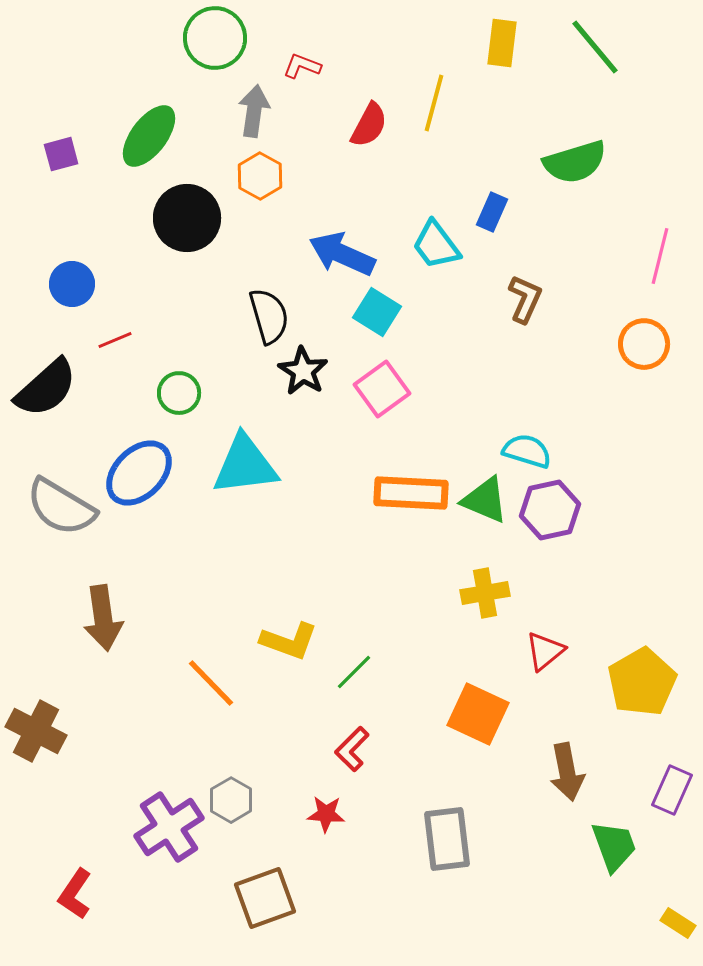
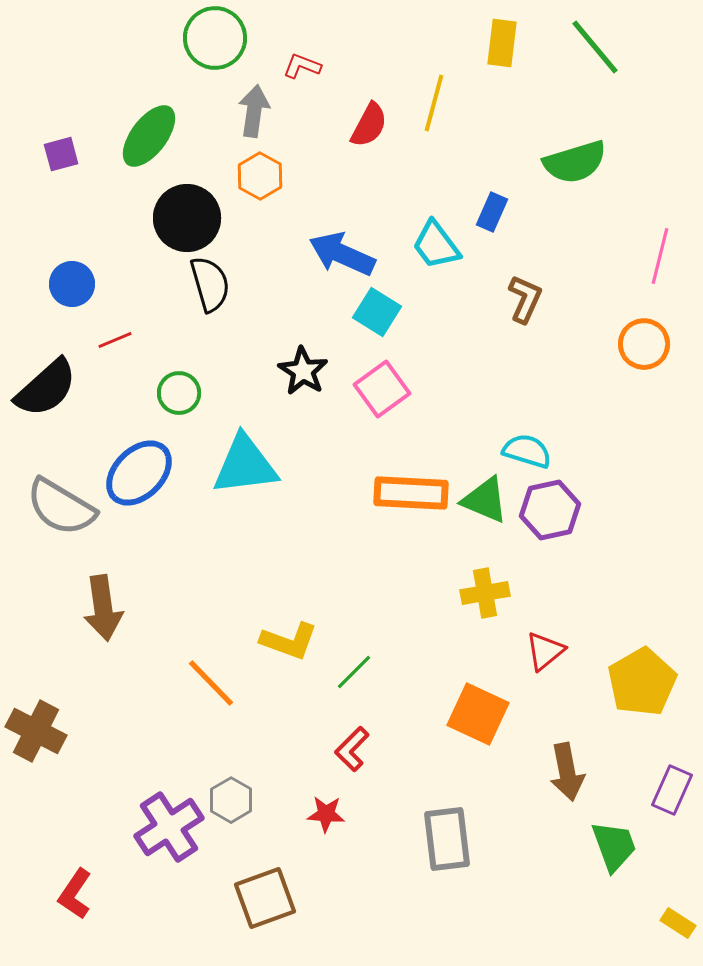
black semicircle at (269, 316): moved 59 px left, 32 px up
brown arrow at (103, 618): moved 10 px up
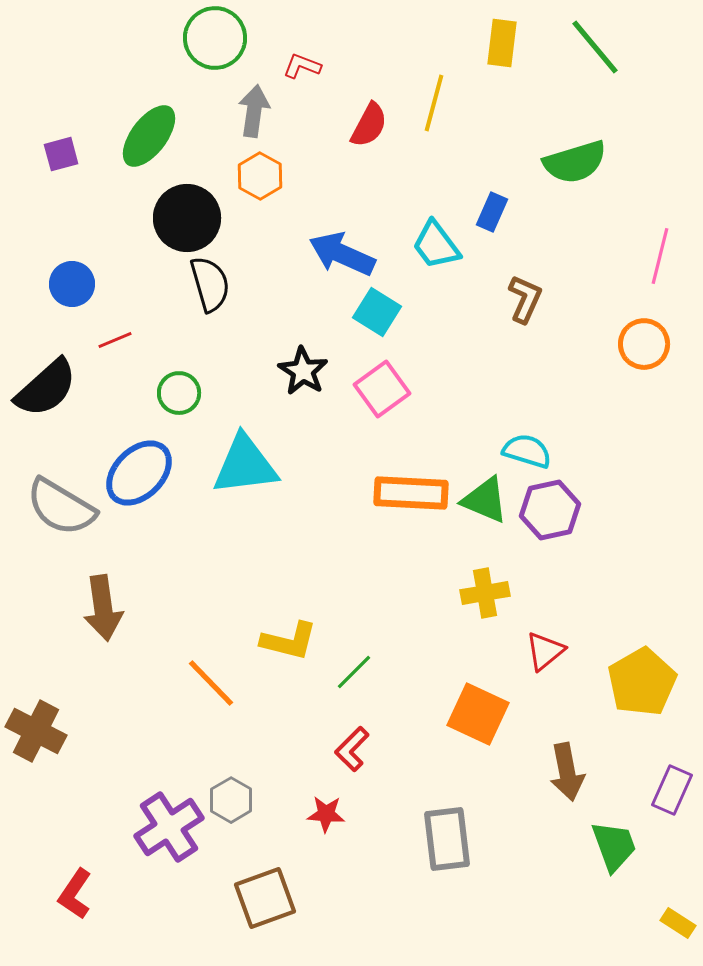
yellow L-shape at (289, 641): rotated 6 degrees counterclockwise
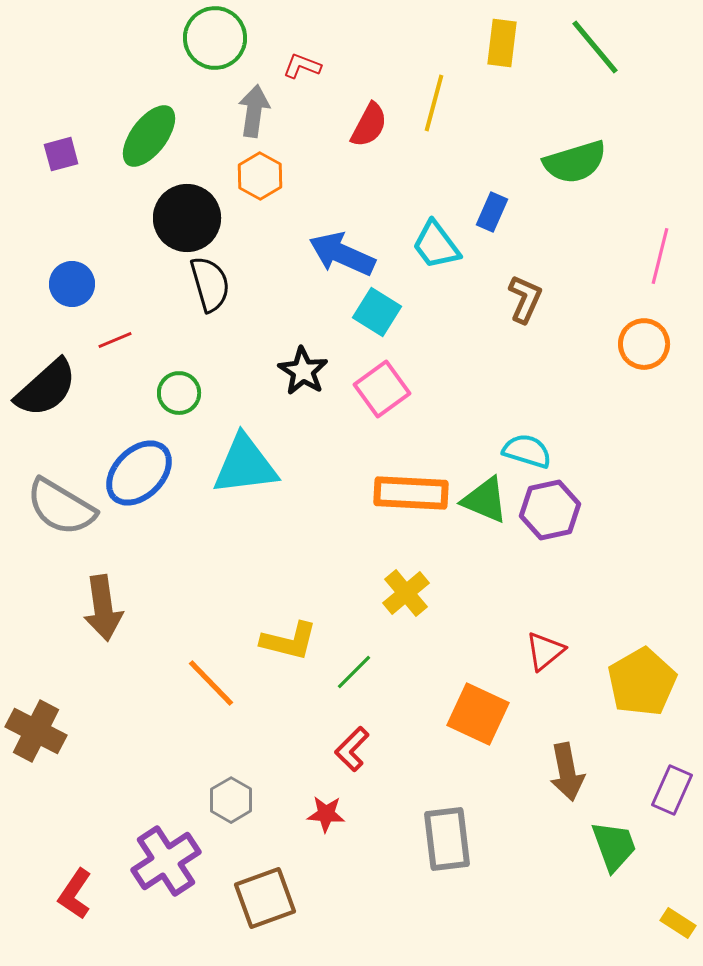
yellow cross at (485, 593): moved 79 px left; rotated 30 degrees counterclockwise
purple cross at (169, 827): moved 3 px left, 34 px down
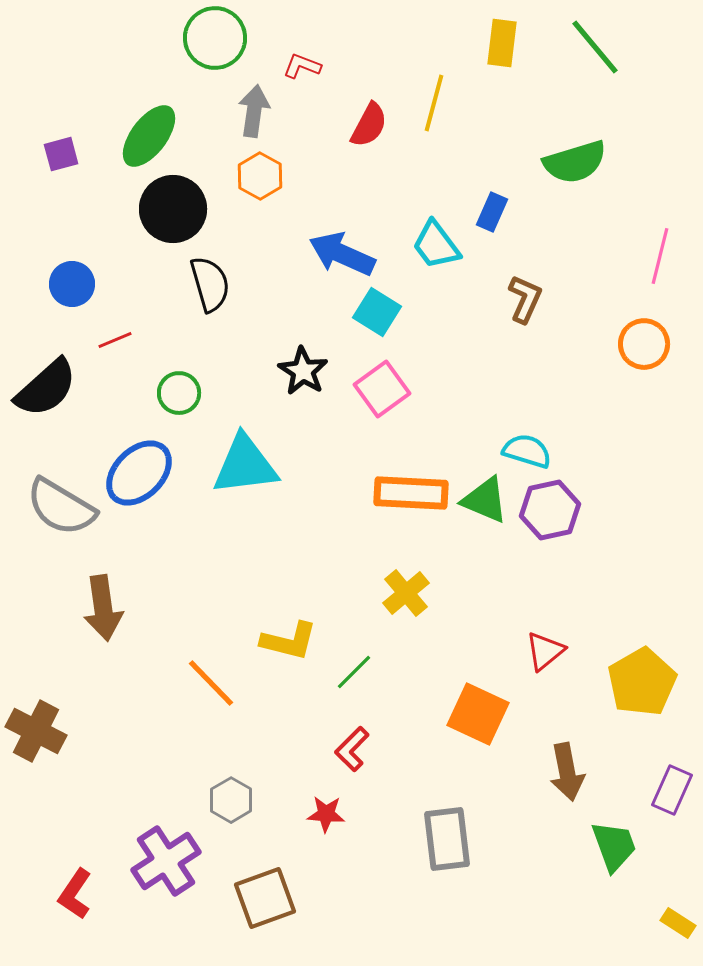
black circle at (187, 218): moved 14 px left, 9 px up
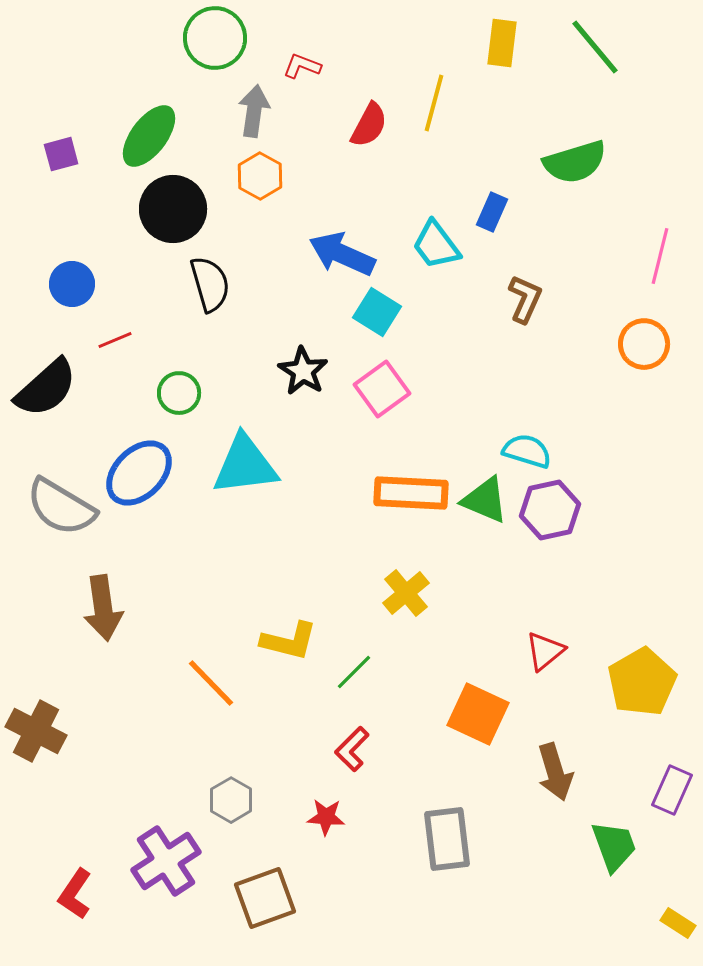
brown arrow at (567, 772): moved 12 px left; rotated 6 degrees counterclockwise
red star at (326, 814): moved 3 px down
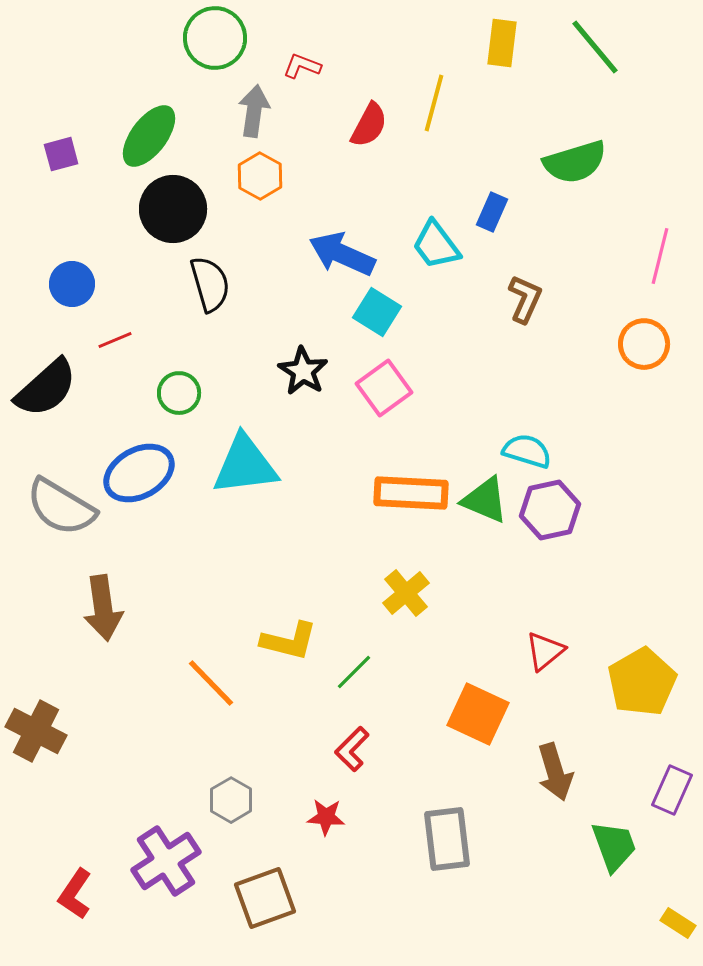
pink square at (382, 389): moved 2 px right, 1 px up
blue ellipse at (139, 473): rotated 16 degrees clockwise
